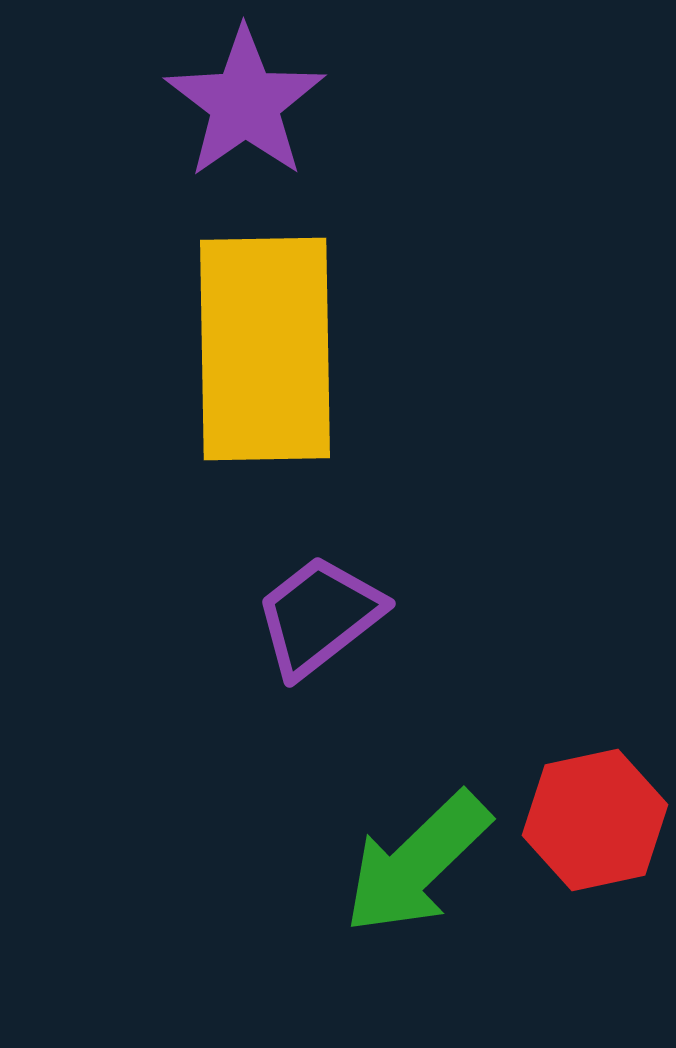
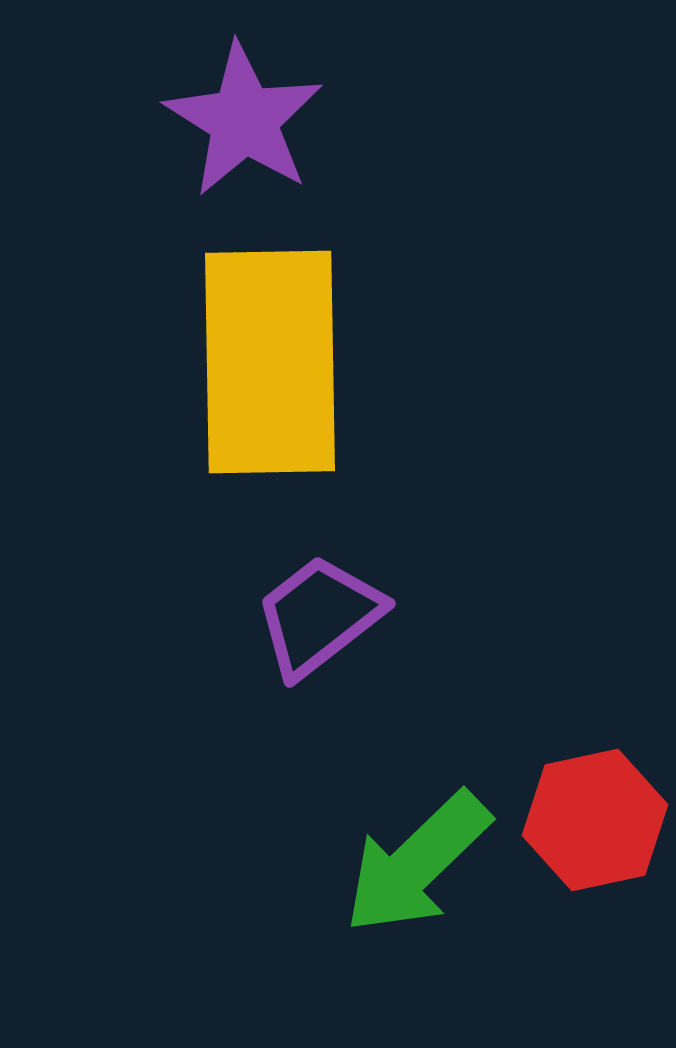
purple star: moved 1 px left, 17 px down; rotated 5 degrees counterclockwise
yellow rectangle: moved 5 px right, 13 px down
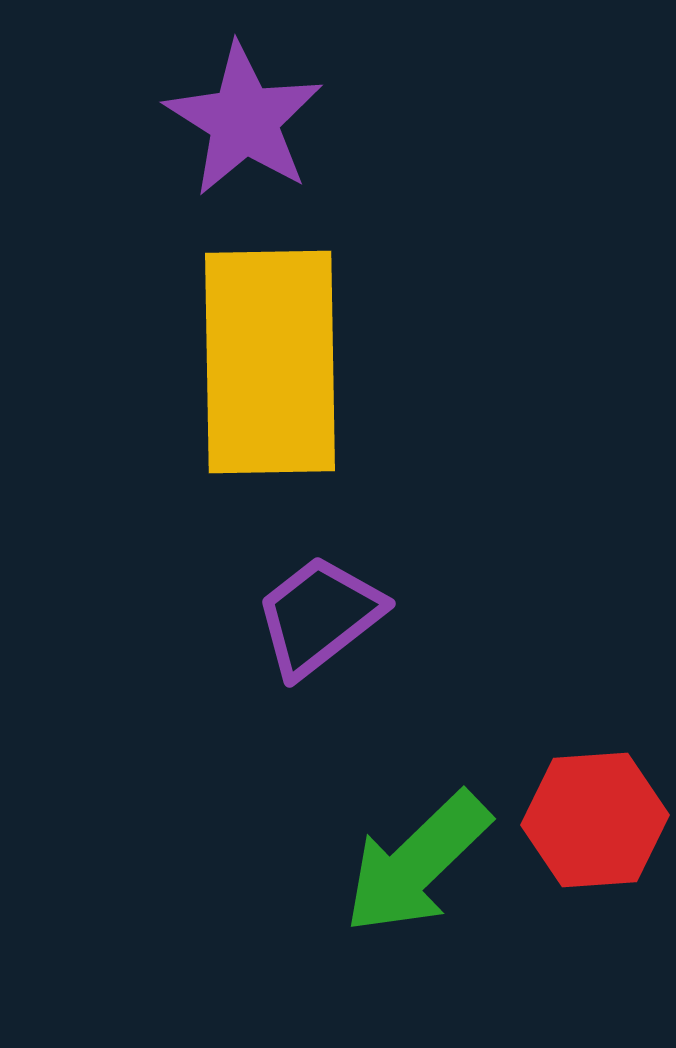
red hexagon: rotated 8 degrees clockwise
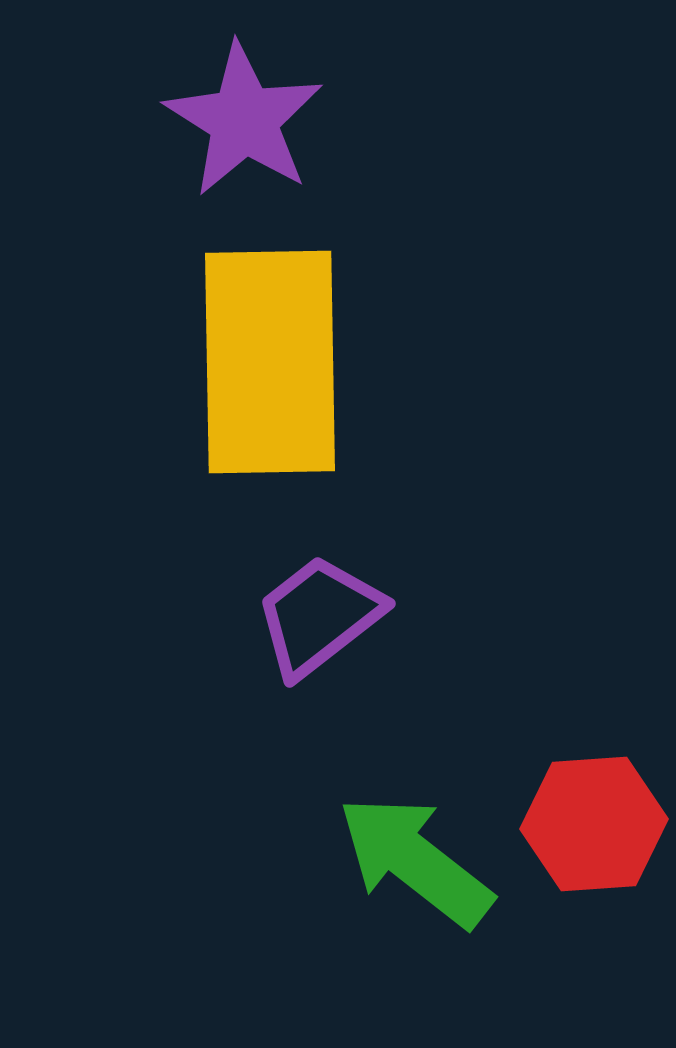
red hexagon: moved 1 px left, 4 px down
green arrow: moved 2 px left, 2 px up; rotated 82 degrees clockwise
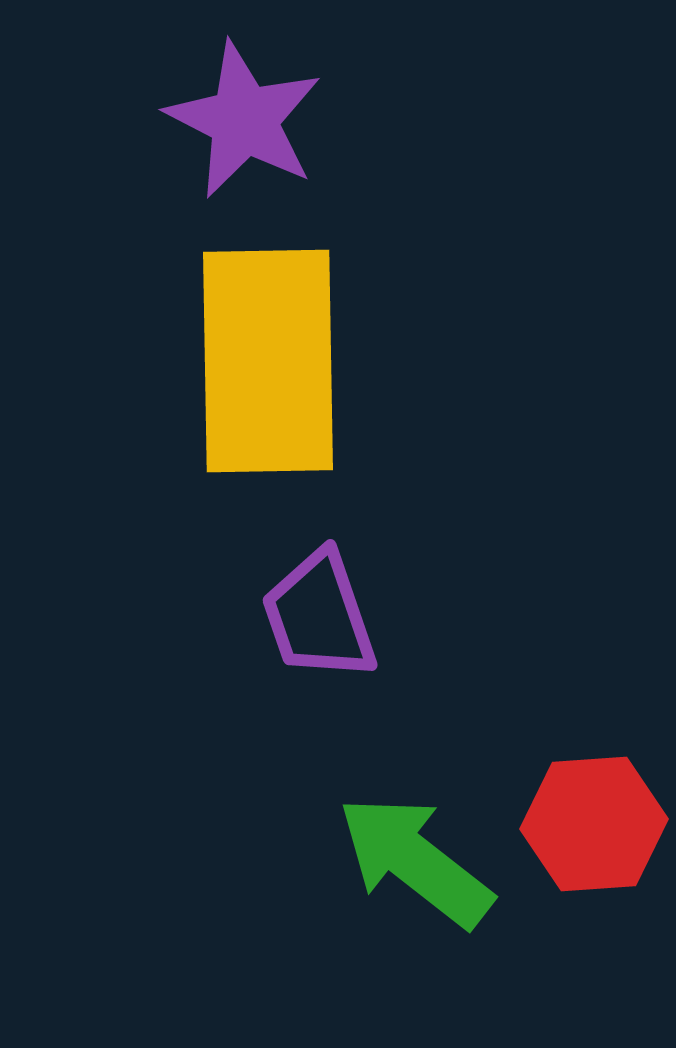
purple star: rotated 5 degrees counterclockwise
yellow rectangle: moved 2 px left, 1 px up
purple trapezoid: rotated 71 degrees counterclockwise
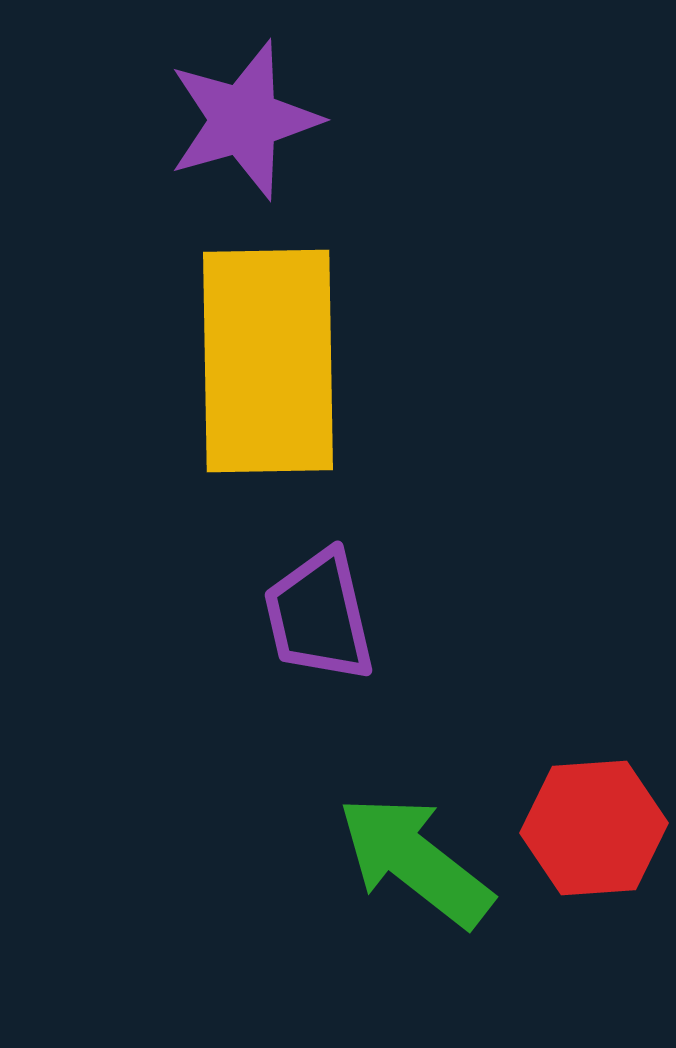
purple star: rotated 29 degrees clockwise
purple trapezoid: rotated 6 degrees clockwise
red hexagon: moved 4 px down
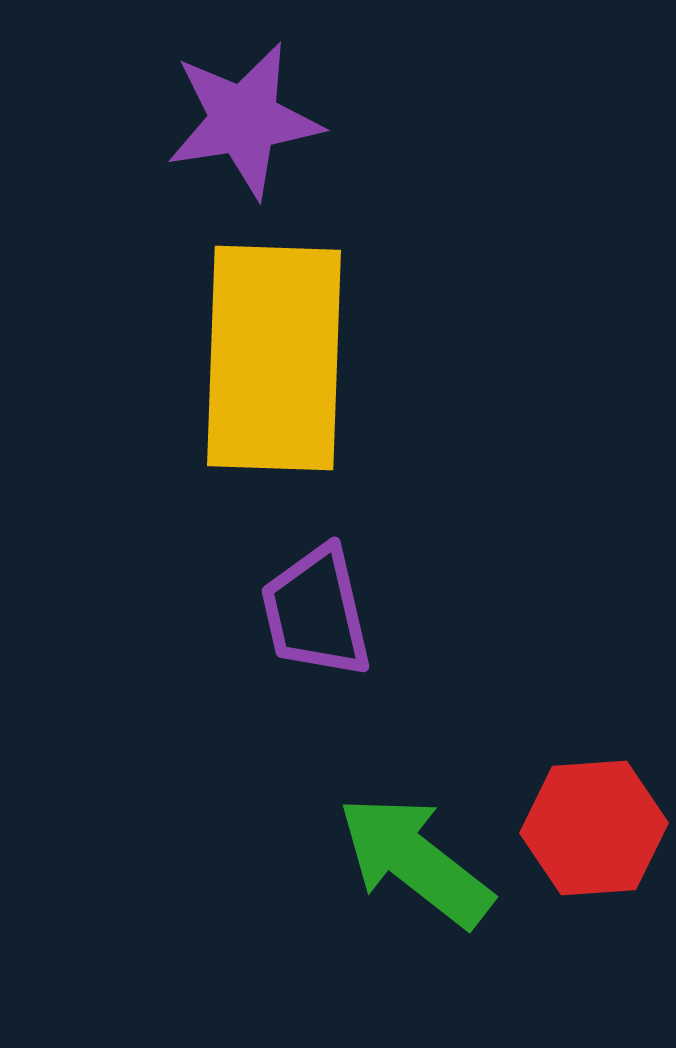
purple star: rotated 7 degrees clockwise
yellow rectangle: moved 6 px right, 3 px up; rotated 3 degrees clockwise
purple trapezoid: moved 3 px left, 4 px up
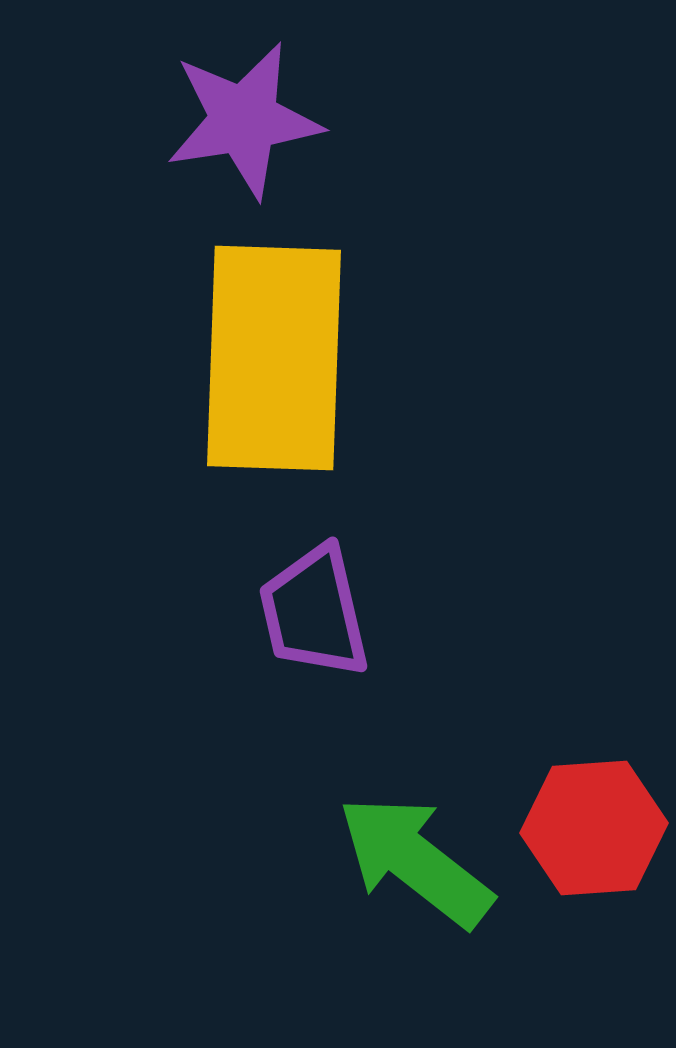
purple trapezoid: moved 2 px left
